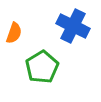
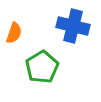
blue cross: rotated 12 degrees counterclockwise
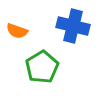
orange semicircle: moved 3 px right, 2 px up; rotated 90 degrees clockwise
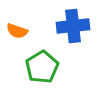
blue cross: rotated 20 degrees counterclockwise
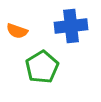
blue cross: moved 2 px left
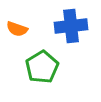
orange semicircle: moved 2 px up
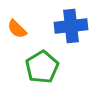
orange semicircle: rotated 25 degrees clockwise
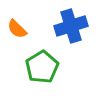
blue cross: rotated 12 degrees counterclockwise
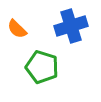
green pentagon: rotated 24 degrees counterclockwise
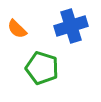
green pentagon: moved 1 px down
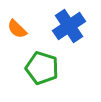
blue cross: moved 2 px left; rotated 16 degrees counterclockwise
